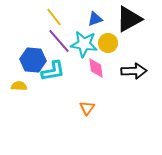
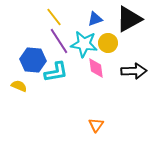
purple line: rotated 8 degrees clockwise
cyan L-shape: moved 3 px right, 1 px down
yellow semicircle: rotated 21 degrees clockwise
orange triangle: moved 9 px right, 17 px down
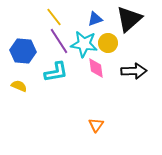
black triangle: rotated 12 degrees counterclockwise
blue hexagon: moved 10 px left, 9 px up
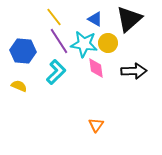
blue triangle: rotated 49 degrees clockwise
cyan L-shape: rotated 35 degrees counterclockwise
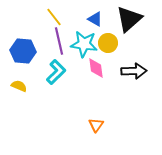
purple line: rotated 20 degrees clockwise
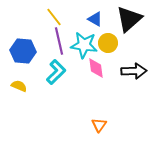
cyan star: moved 1 px down
orange triangle: moved 3 px right
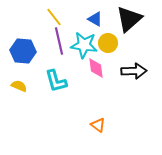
cyan L-shape: moved 9 px down; rotated 120 degrees clockwise
orange triangle: moved 1 px left; rotated 28 degrees counterclockwise
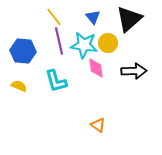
blue triangle: moved 2 px left, 2 px up; rotated 21 degrees clockwise
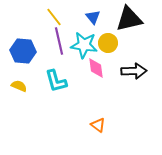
black triangle: rotated 28 degrees clockwise
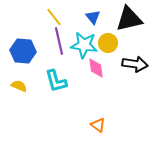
black arrow: moved 1 px right, 7 px up; rotated 10 degrees clockwise
